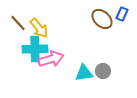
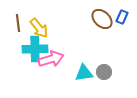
blue rectangle: moved 3 px down
brown line: rotated 36 degrees clockwise
gray circle: moved 1 px right, 1 px down
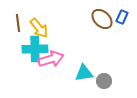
gray circle: moved 9 px down
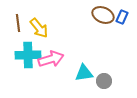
brown ellipse: moved 1 px right, 4 px up; rotated 20 degrees counterclockwise
cyan cross: moved 7 px left, 6 px down
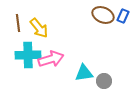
blue rectangle: moved 1 px right, 1 px up
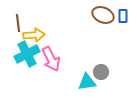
blue rectangle: rotated 24 degrees counterclockwise
yellow arrow: moved 5 px left, 7 px down; rotated 55 degrees counterclockwise
cyan cross: moved 1 px left, 1 px up; rotated 25 degrees counterclockwise
pink arrow: rotated 80 degrees clockwise
cyan triangle: moved 3 px right, 9 px down
gray circle: moved 3 px left, 9 px up
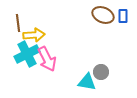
pink arrow: moved 4 px left
cyan triangle: rotated 18 degrees clockwise
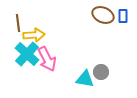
cyan cross: rotated 20 degrees counterclockwise
cyan triangle: moved 2 px left, 3 px up
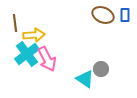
blue rectangle: moved 2 px right, 1 px up
brown line: moved 3 px left
cyan cross: rotated 10 degrees clockwise
gray circle: moved 3 px up
cyan triangle: rotated 24 degrees clockwise
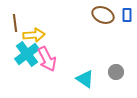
blue rectangle: moved 2 px right
gray circle: moved 15 px right, 3 px down
